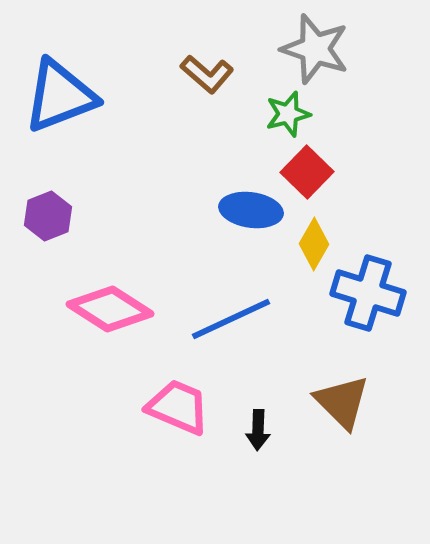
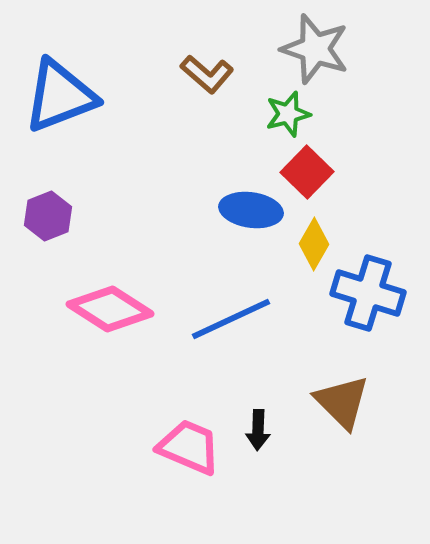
pink trapezoid: moved 11 px right, 40 px down
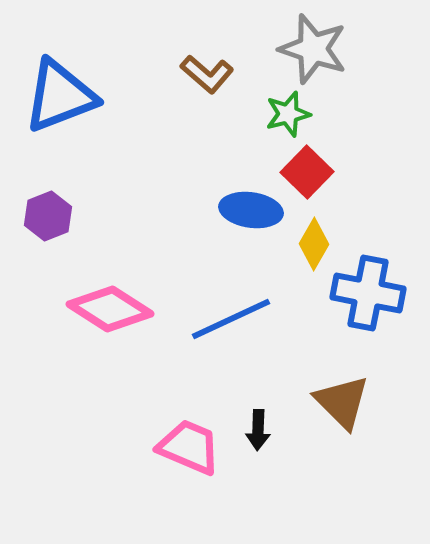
gray star: moved 2 px left
blue cross: rotated 6 degrees counterclockwise
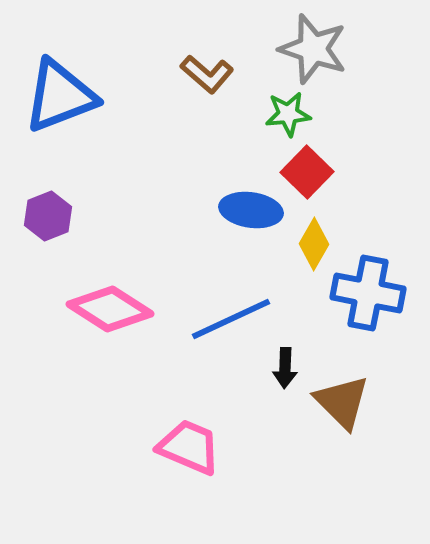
green star: rotated 9 degrees clockwise
black arrow: moved 27 px right, 62 px up
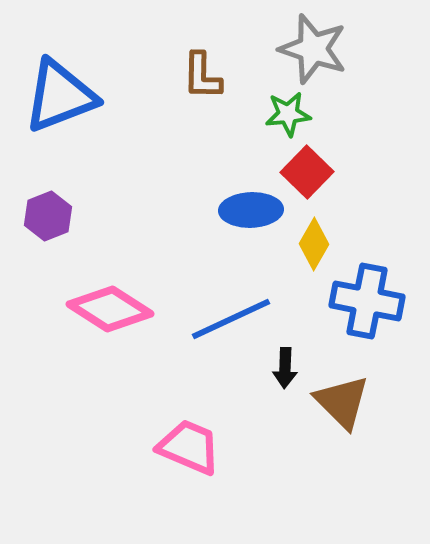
brown L-shape: moved 5 px left, 2 px down; rotated 50 degrees clockwise
blue ellipse: rotated 10 degrees counterclockwise
blue cross: moved 1 px left, 8 px down
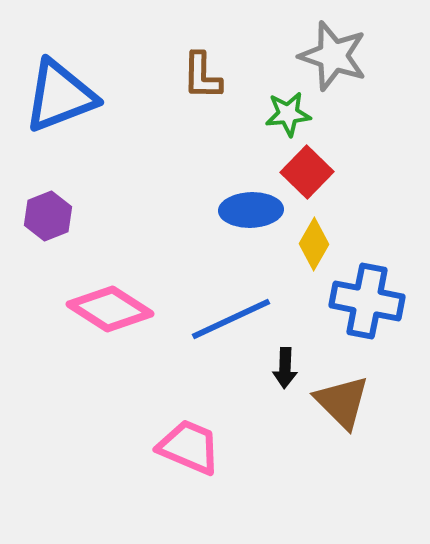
gray star: moved 20 px right, 7 px down
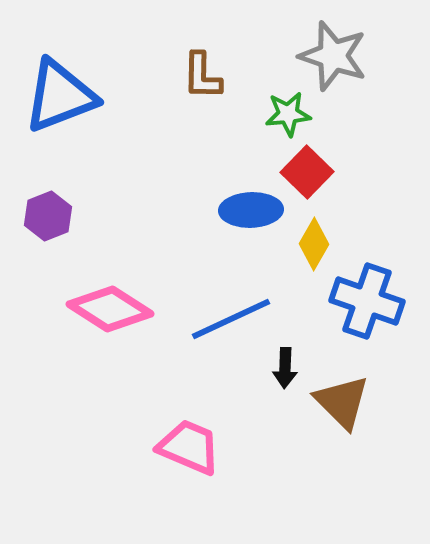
blue cross: rotated 8 degrees clockwise
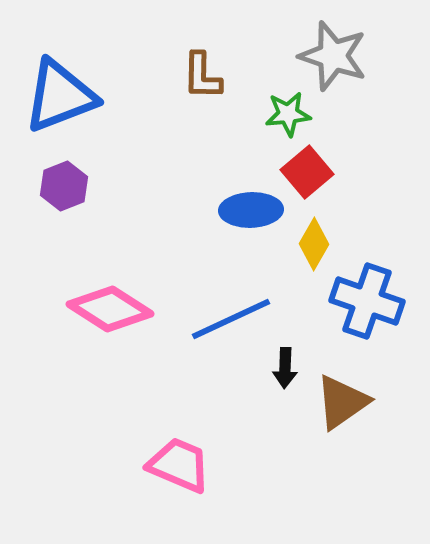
red square: rotated 6 degrees clockwise
purple hexagon: moved 16 px right, 30 px up
brown triangle: rotated 40 degrees clockwise
pink trapezoid: moved 10 px left, 18 px down
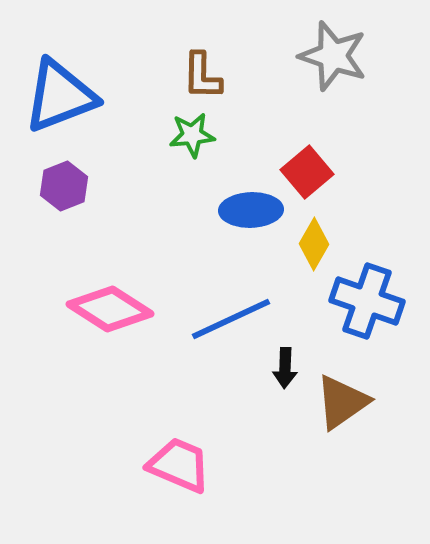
green star: moved 96 px left, 21 px down
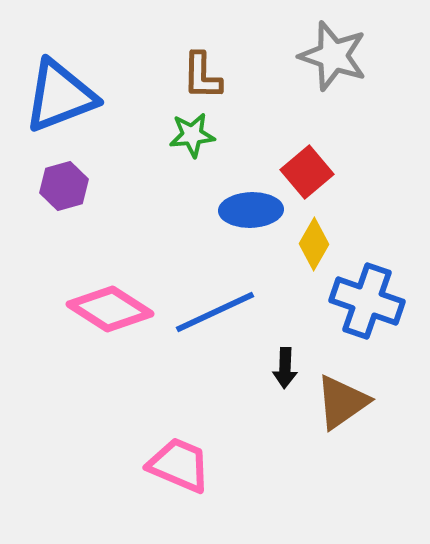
purple hexagon: rotated 6 degrees clockwise
blue line: moved 16 px left, 7 px up
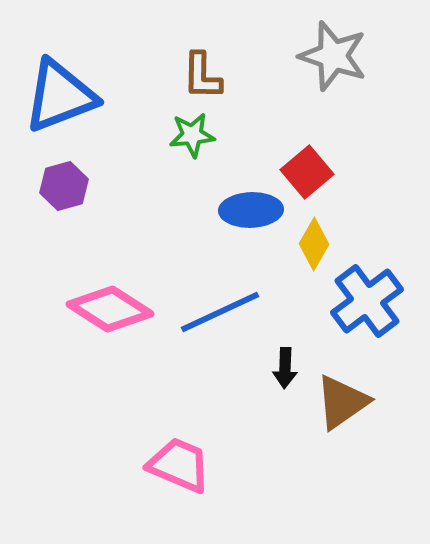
blue cross: rotated 34 degrees clockwise
blue line: moved 5 px right
